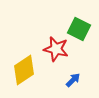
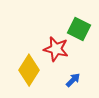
yellow diamond: moved 5 px right; rotated 24 degrees counterclockwise
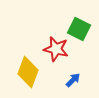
yellow diamond: moved 1 px left, 2 px down; rotated 12 degrees counterclockwise
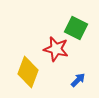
green square: moved 3 px left, 1 px up
blue arrow: moved 5 px right
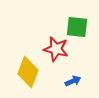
green square: moved 1 px right, 1 px up; rotated 20 degrees counterclockwise
blue arrow: moved 5 px left, 1 px down; rotated 21 degrees clockwise
